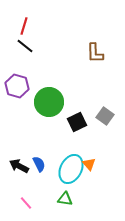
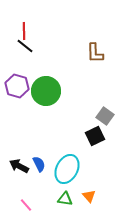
red line: moved 5 px down; rotated 18 degrees counterclockwise
green circle: moved 3 px left, 11 px up
black square: moved 18 px right, 14 px down
orange triangle: moved 32 px down
cyan ellipse: moved 4 px left
pink line: moved 2 px down
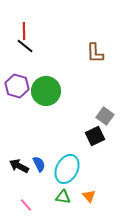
green triangle: moved 2 px left, 2 px up
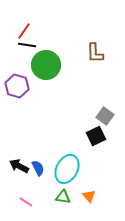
red line: rotated 36 degrees clockwise
black line: moved 2 px right, 1 px up; rotated 30 degrees counterclockwise
green circle: moved 26 px up
black square: moved 1 px right
blue semicircle: moved 1 px left, 4 px down
pink line: moved 3 px up; rotated 16 degrees counterclockwise
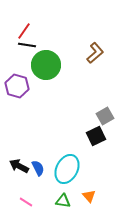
brown L-shape: rotated 130 degrees counterclockwise
gray square: rotated 24 degrees clockwise
green triangle: moved 4 px down
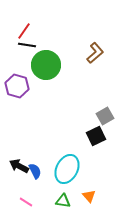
blue semicircle: moved 3 px left, 3 px down
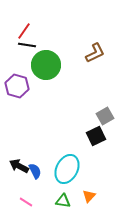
brown L-shape: rotated 15 degrees clockwise
orange triangle: rotated 24 degrees clockwise
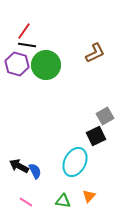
purple hexagon: moved 22 px up
cyan ellipse: moved 8 px right, 7 px up
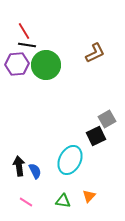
red line: rotated 66 degrees counterclockwise
purple hexagon: rotated 20 degrees counterclockwise
gray square: moved 2 px right, 3 px down
cyan ellipse: moved 5 px left, 2 px up
black arrow: rotated 54 degrees clockwise
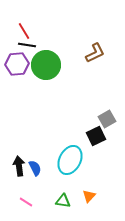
blue semicircle: moved 3 px up
